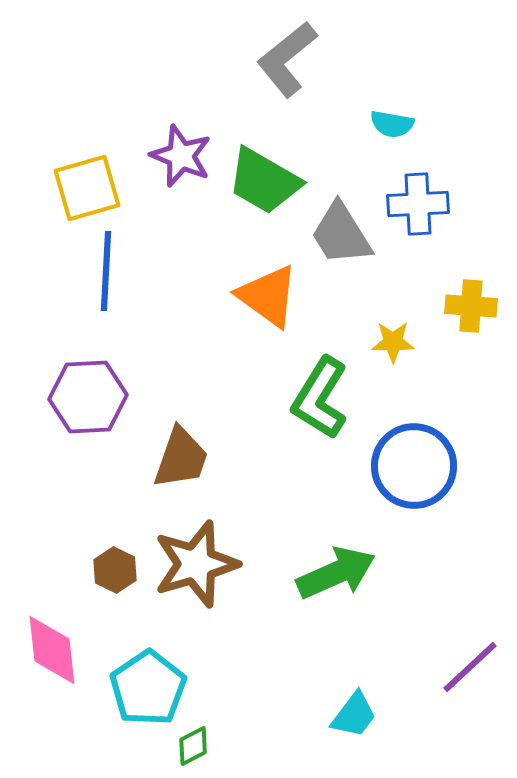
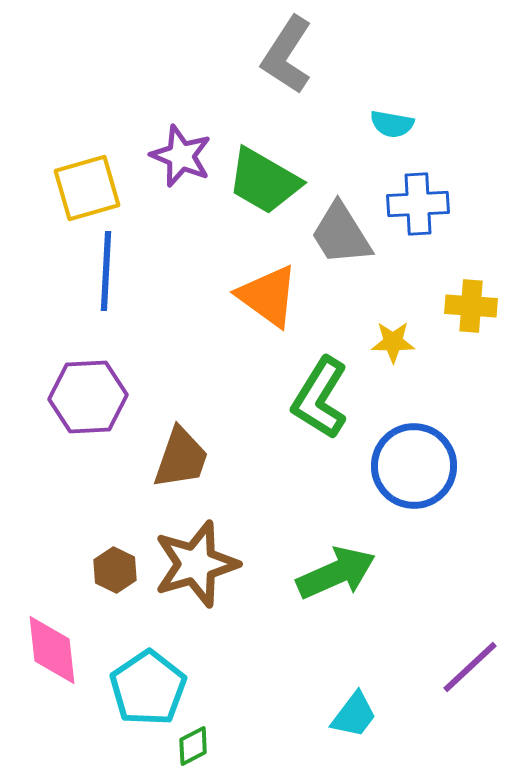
gray L-shape: moved 4 px up; rotated 18 degrees counterclockwise
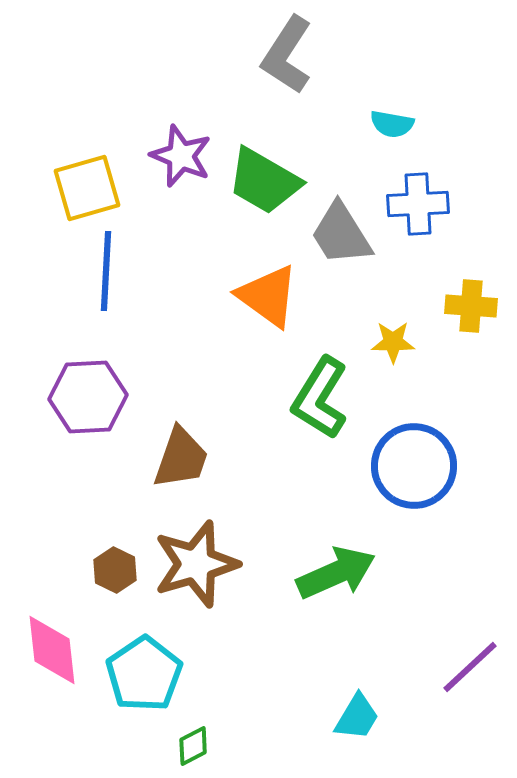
cyan pentagon: moved 4 px left, 14 px up
cyan trapezoid: moved 3 px right, 2 px down; rotated 6 degrees counterclockwise
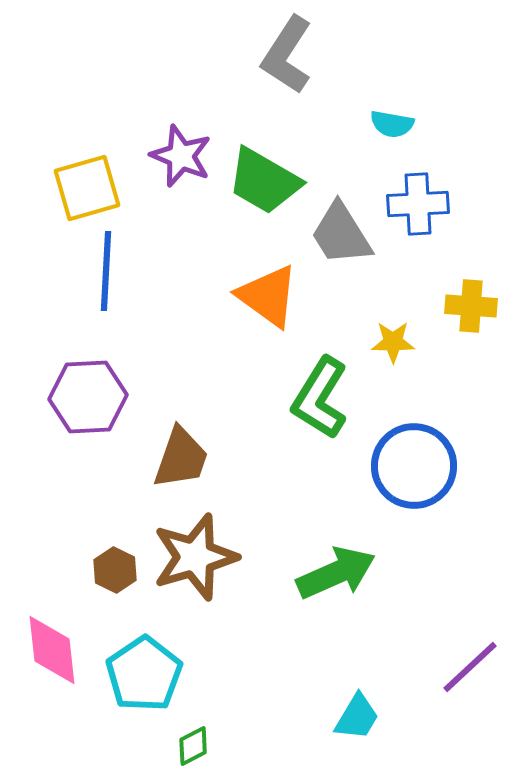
brown star: moved 1 px left, 7 px up
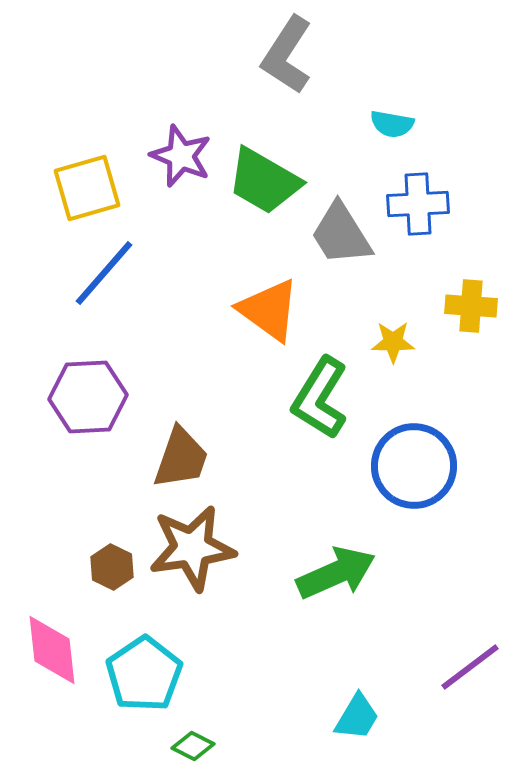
blue line: moved 2 px left, 2 px down; rotated 38 degrees clockwise
orange triangle: moved 1 px right, 14 px down
brown star: moved 3 px left, 9 px up; rotated 8 degrees clockwise
brown hexagon: moved 3 px left, 3 px up
purple line: rotated 6 degrees clockwise
green diamond: rotated 54 degrees clockwise
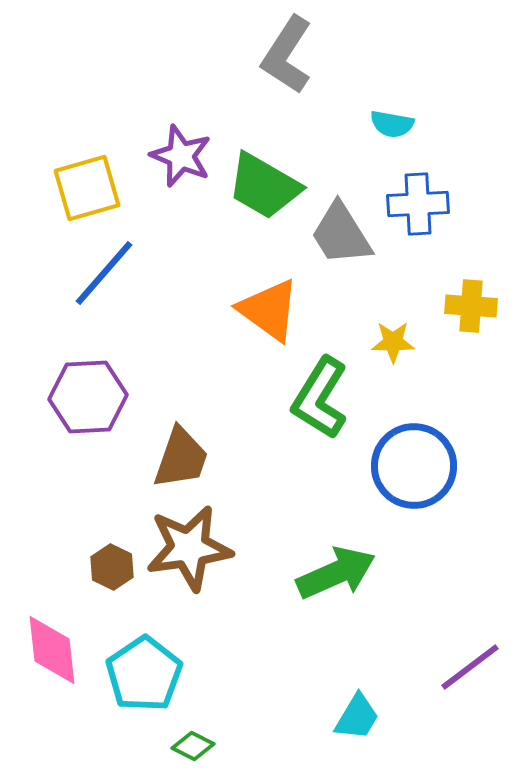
green trapezoid: moved 5 px down
brown star: moved 3 px left
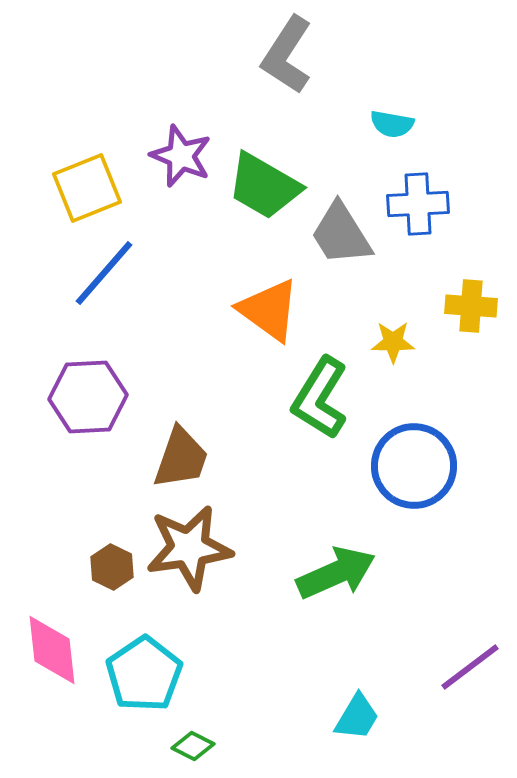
yellow square: rotated 6 degrees counterclockwise
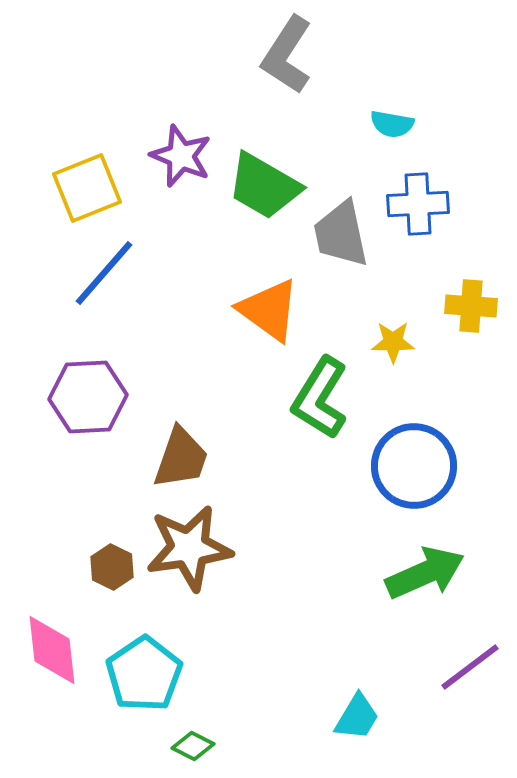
gray trapezoid: rotated 20 degrees clockwise
green arrow: moved 89 px right
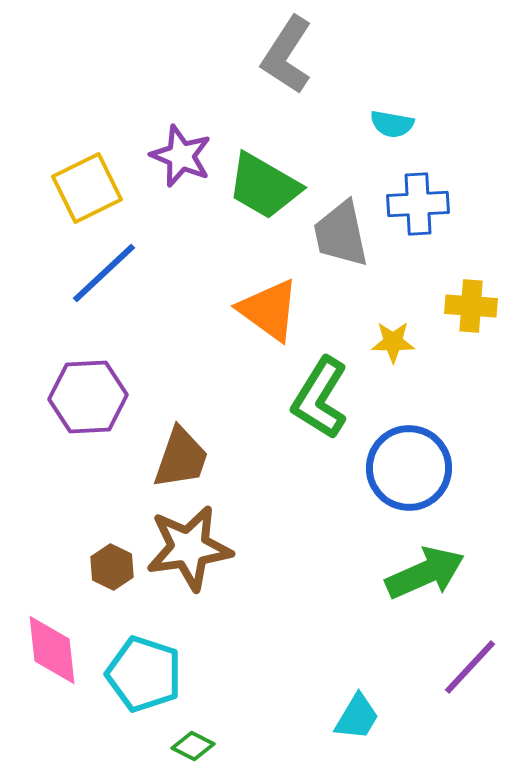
yellow square: rotated 4 degrees counterclockwise
blue line: rotated 6 degrees clockwise
blue circle: moved 5 px left, 2 px down
purple line: rotated 10 degrees counterclockwise
cyan pentagon: rotated 20 degrees counterclockwise
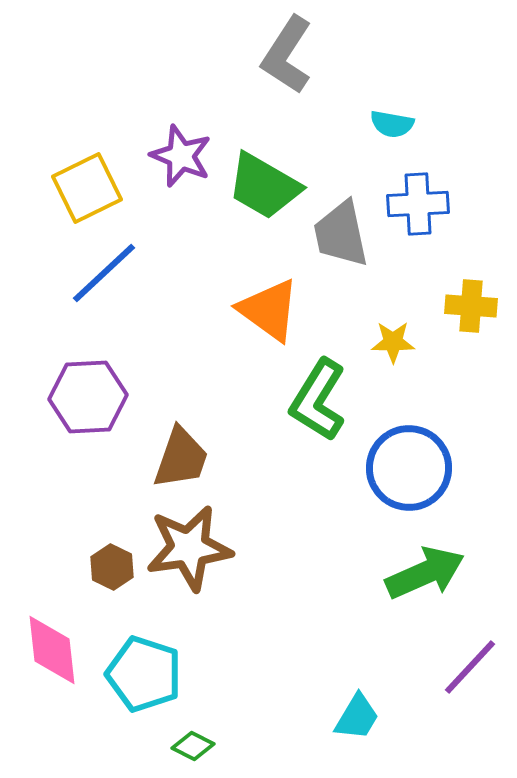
green L-shape: moved 2 px left, 2 px down
